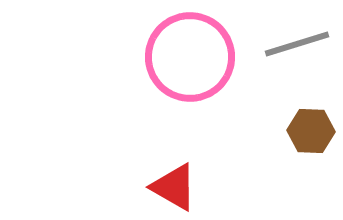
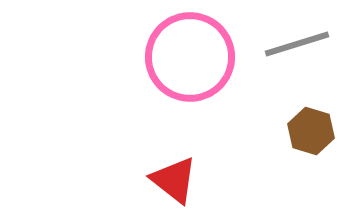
brown hexagon: rotated 15 degrees clockwise
red triangle: moved 7 px up; rotated 8 degrees clockwise
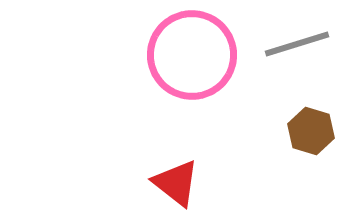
pink circle: moved 2 px right, 2 px up
red triangle: moved 2 px right, 3 px down
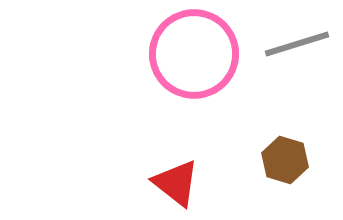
pink circle: moved 2 px right, 1 px up
brown hexagon: moved 26 px left, 29 px down
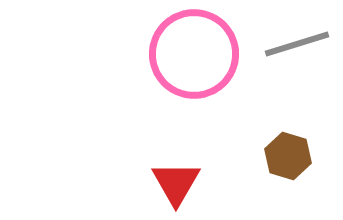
brown hexagon: moved 3 px right, 4 px up
red triangle: rotated 22 degrees clockwise
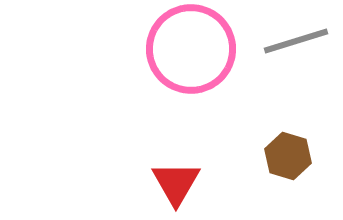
gray line: moved 1 px left, 3 px up
pink circle: moved 3 px left, 5 px up
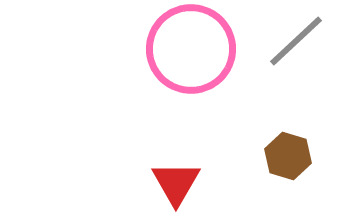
gray line: rotated 26 degrees counterclockwise
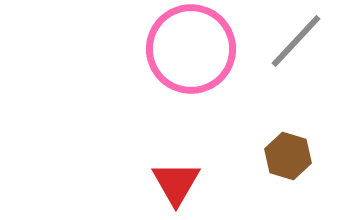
gray line: rotated 4 degrees counterclockwise
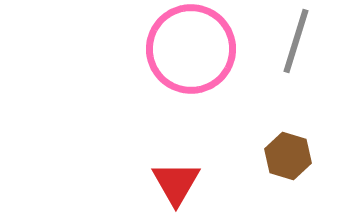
gray line: rotated 26 degrees counterclockwise
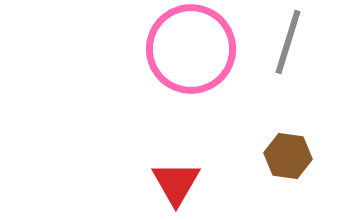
gray line: moved 8 px left, 1 px down
brown hexagon: rotated 9 degrees counterclockwise
